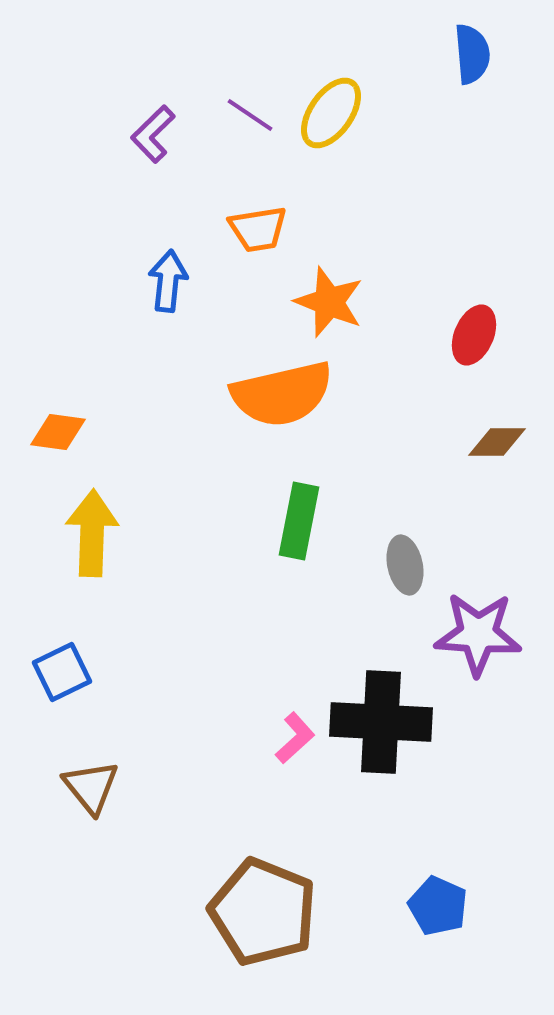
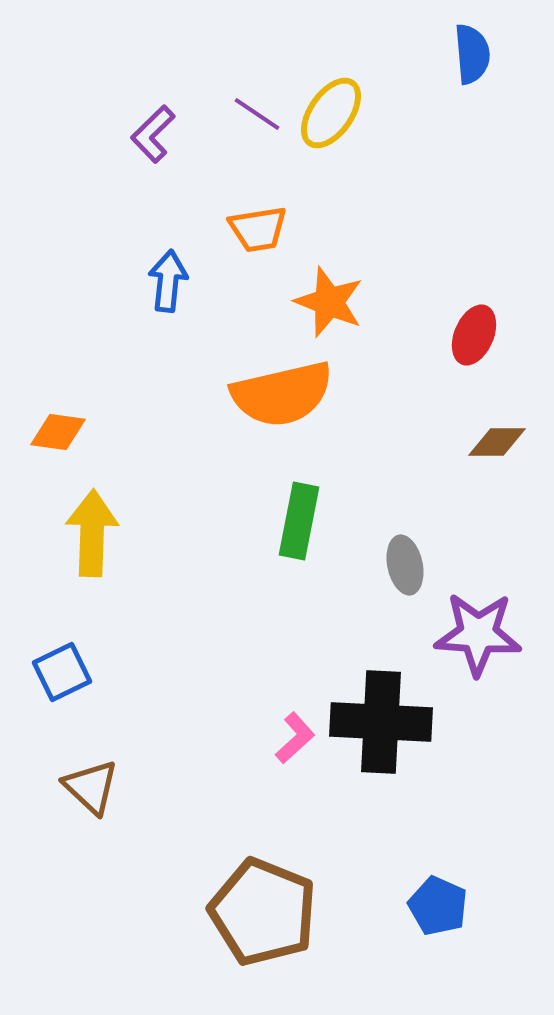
purple line: moved 7 px right, 1 px up
brown triangle: rotated 8 degrees counterclockwise
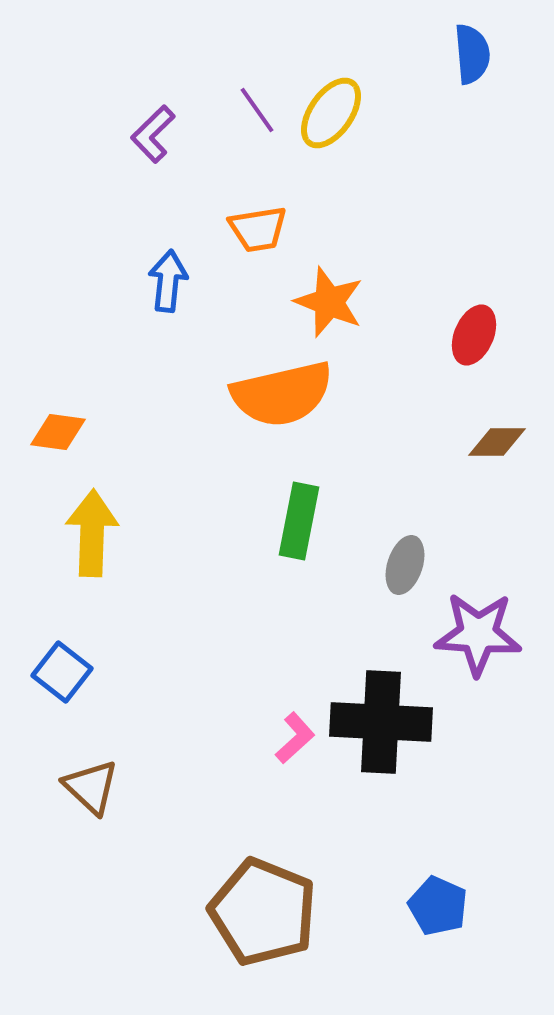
purple line: moved 4 px up; rotated 21 degrees clockwise
gray ellipse: rotated 30 degrees clockwise
blue square: rotated 26 degrees counterclockwise
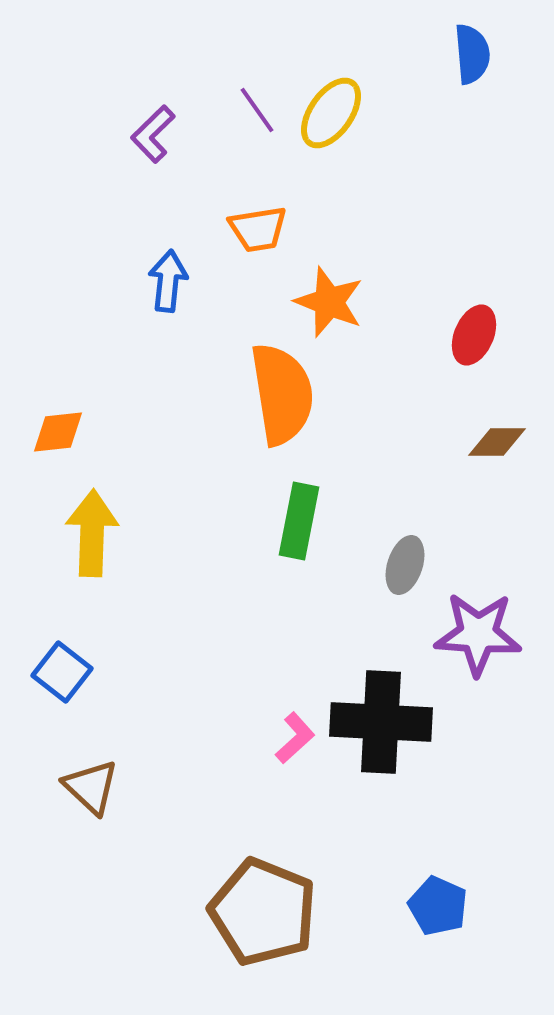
orange semicircle: rotated 86 degrees counterclockwise
orange diamond: rotated 14 degrees counterclockwise
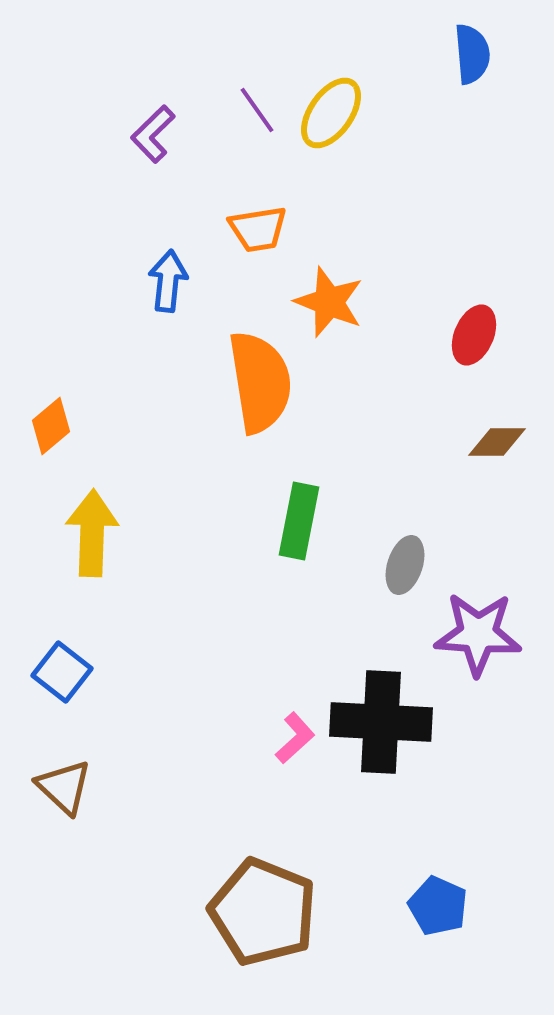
orange semicircle: moved 22 px left, 12 px up
orange diamond: moved 7 px left, 6 px up; rotated 34 degrees counterclockwise
brown triangle: moved 27 px left
